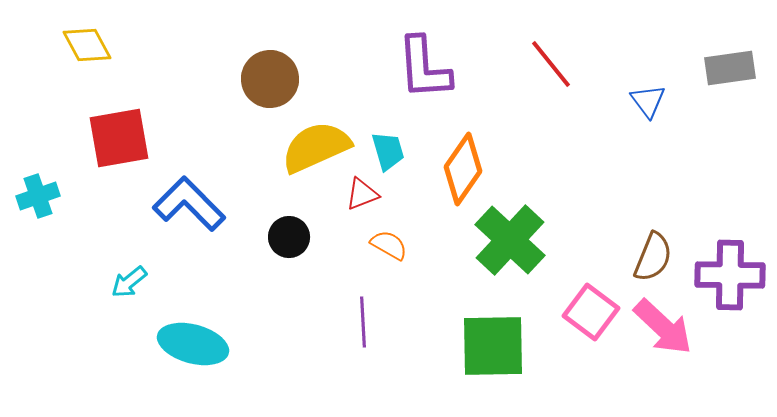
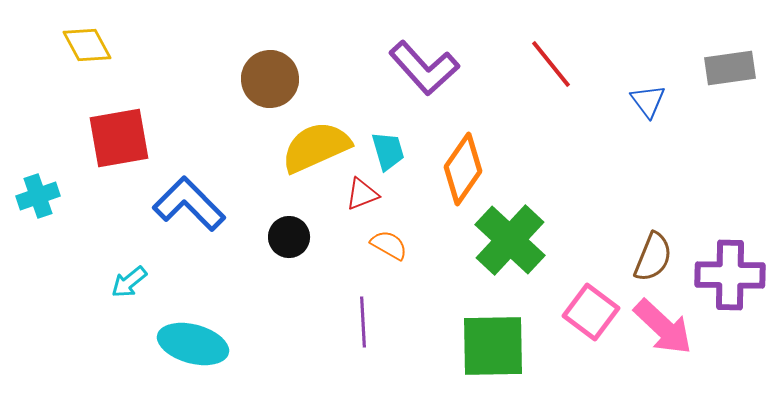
purple L-shape: rotated 38 degrees counterclockwise
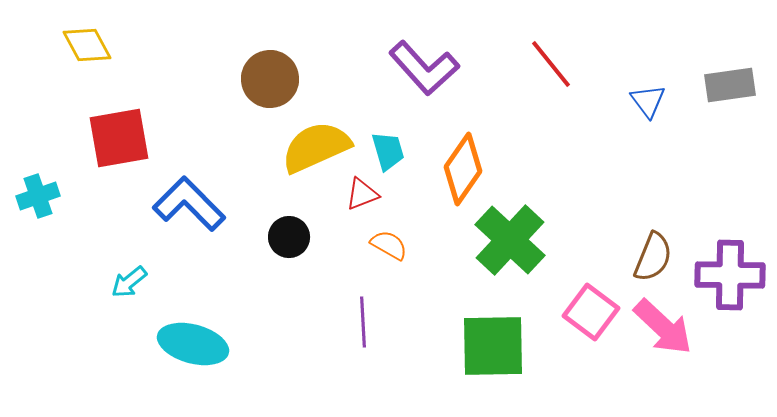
gray rectangle: moved 17 px down
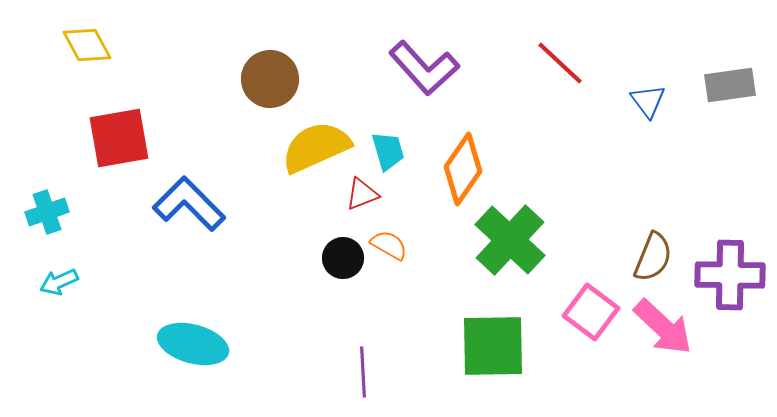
red line: moved 9 px right, 1 px up; rotated 8 degrees counterclockwise
cyan cross: moved 9 px right, 16 px down
black circle: moved 54 px right, 21 px down
cyan arrow: moved 70 px left; rotated 15 degrees clockwise
purple line: moved 50 px down
